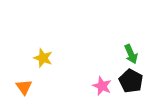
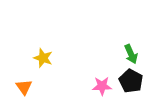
pink star: rotated 24 degrees counterclockwise
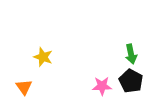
green arrow: rotated 12 degrees clockwise
yellow star: moved 1 px up
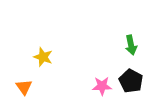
green arrow: moved 9 px up
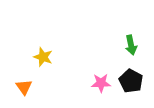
pink star: moved 1 px left, 3 px up
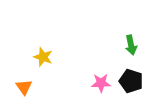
black pentagon: rotated 10 degrees counterclockwise
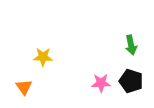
yellow star: rotated 18 degrees counterclockwise
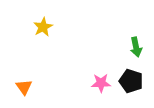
green arrow: moved 5 px right, 2 px down
yellow star: moved 30 px up; rotated 30 degrees counterclockwise
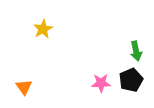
yellow star: moved 2 px down
green arrow: moved 4 px down
black pentagon: moved 1 px up; rotated 30 degrees clockwise
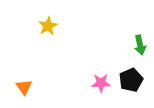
yellow star: moved 5 px right, 3 px up
green arrow: moved 4 px right, 6 px up
